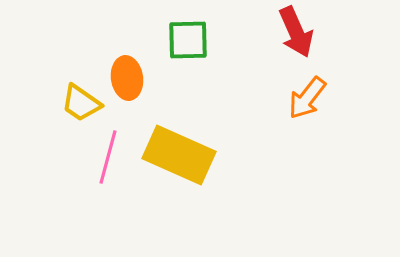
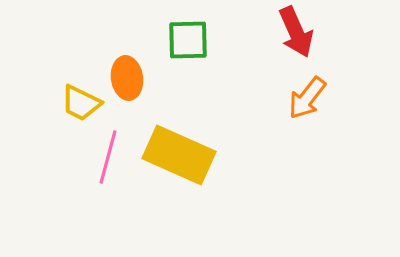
yellow trapezoid: rotated 9 degrees counterclockwise
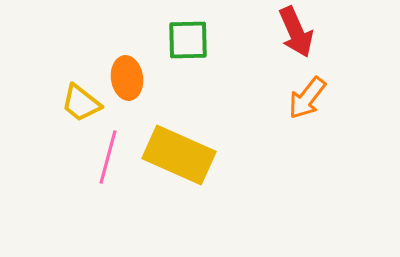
yellow trapezoid: rotated 12 degrees clockwise
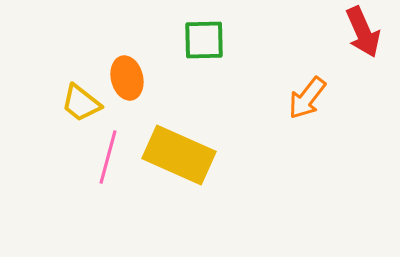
red arrow: moved 67 px right
green square: moved 16 px right
orange ellipse: rotated 6 degrees counterclockwise
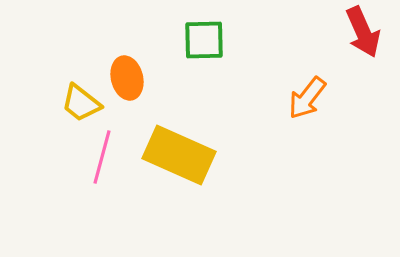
pink line: moved 6 px left
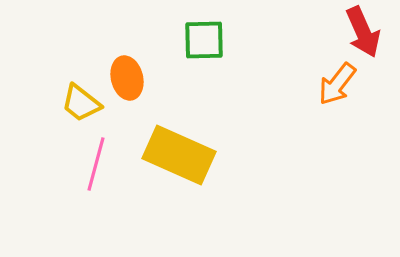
orange arrow: moved 30 px right, 14 px up
pink line: moved 6 px left, 7 px down
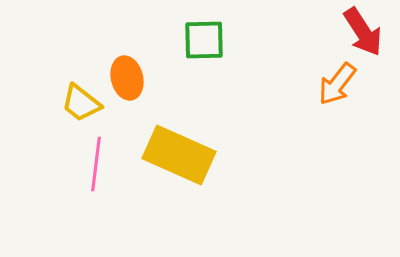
red arrow: rotated 9 degrees counterclockwise
pink line: rotated 8 degrees counterclockwise
